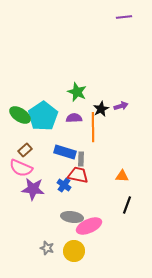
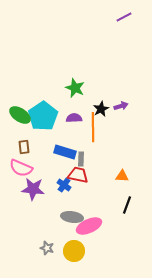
purple line: rotated 21 degrees counterclockwise
green star: moved 2 px left, 4 px up
brown rectangle: moved 1 px left, 3 px up; rotated 56 degrees counterclockwise
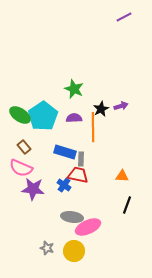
green star: moved 1 px left, 1 px down
brown rectangle: rotated 32 degrees counterclockwise
pink ellipse: moved 1 px left, 1 px down
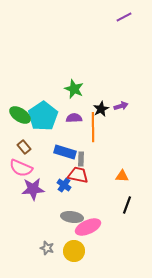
purple star: rotated 10 degrees counterclockwise
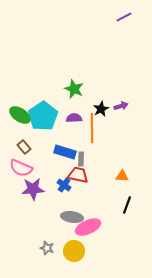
orange line: moved 1 px left, 1 px down
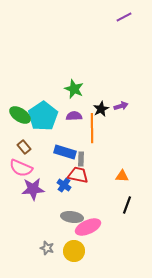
purple semicircle: moved 2 px up
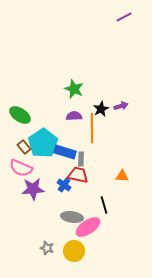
cyan pentagon: moved 27 px down
black line: moved 23 px left; rotated 36 degrees counterclockwise
pink ellipse: rotated 10 degrees counterclockwise
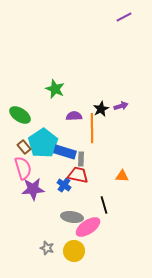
green star: moved 19 px left
pink semicircle: moved 2 px right; rotated 130 degrees counterclockwise
